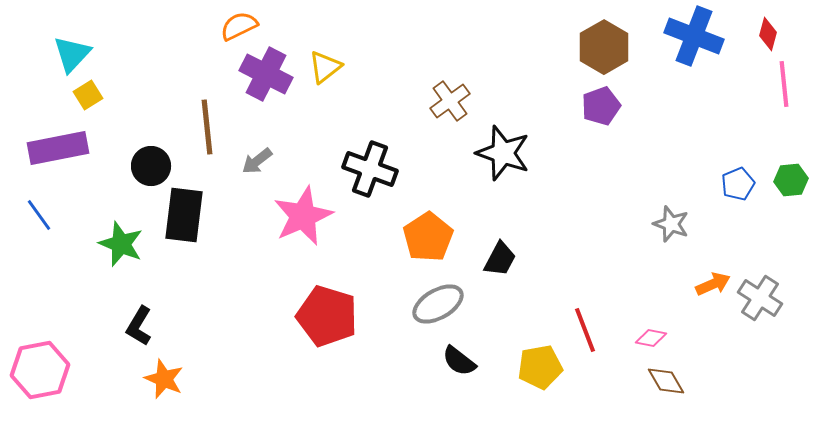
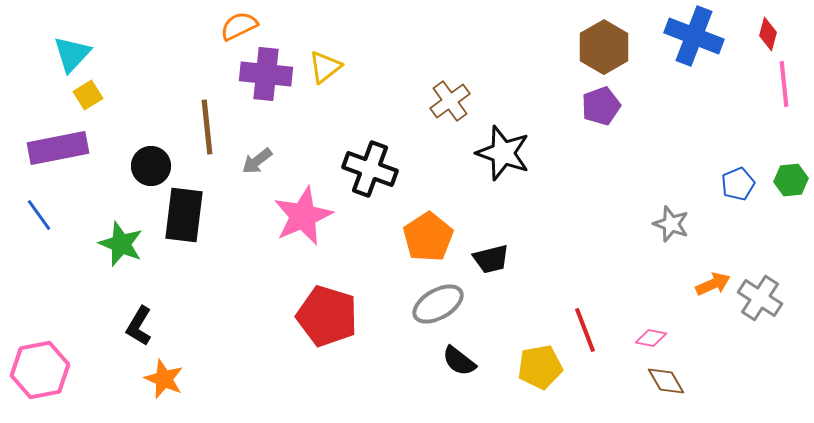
purple cross: rotated 21 degrees counterclockwise
black trapezoid: moved 9 px left; rotated 48 degrees clockwise
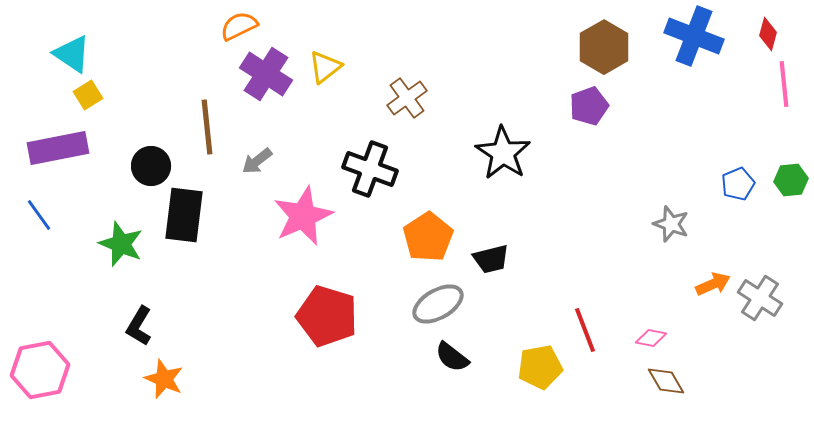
cyan triangle: rotated 39 degrees counterclockwise
purple cross: rotated 27 degrees clockwise
brown cross: moved 43 px left, 3 px up
purple pentagon: moved 12 px left
black star: rotated 14 degrees clockwise
black semicircle: moved 7 px left, 4 px up
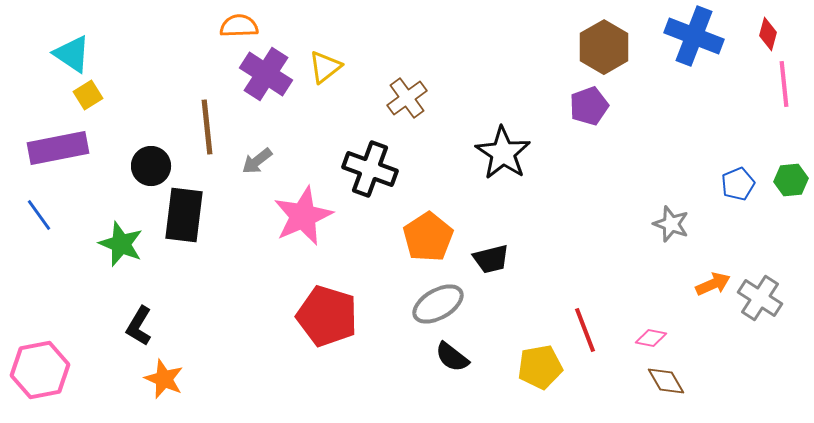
orange semicircle: rotated 24 degrees clockwise
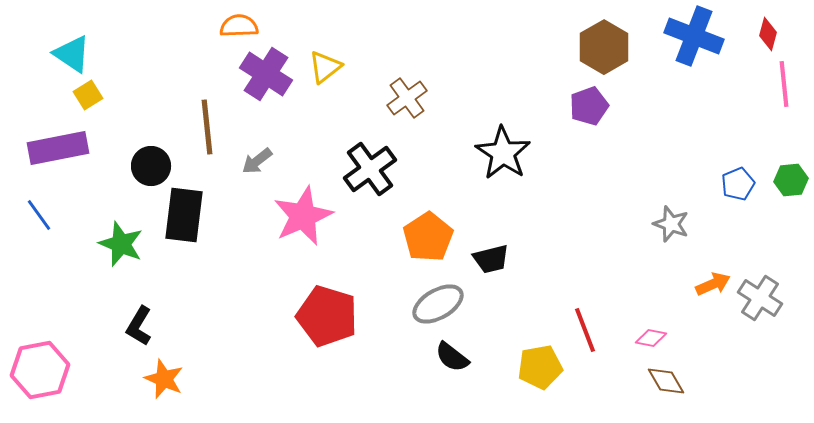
black cross: rotated 34 degrees clockwise
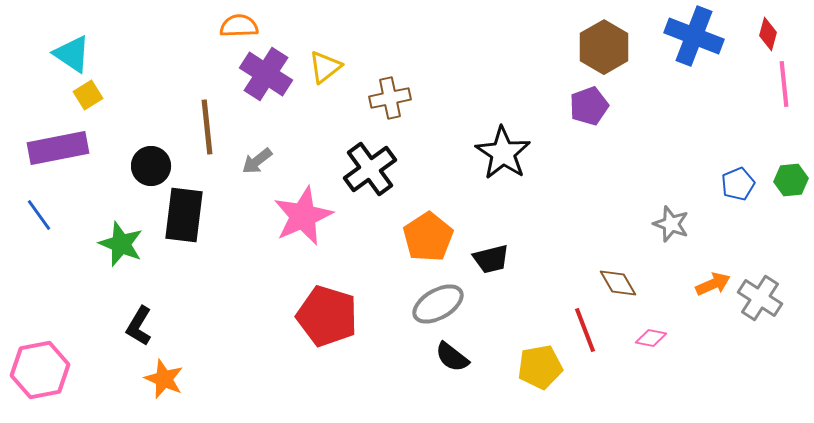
brown cross: moved 17 px left; rotated 24 degrees clockwise
brown diamond: moved 48 px left, 98 px up
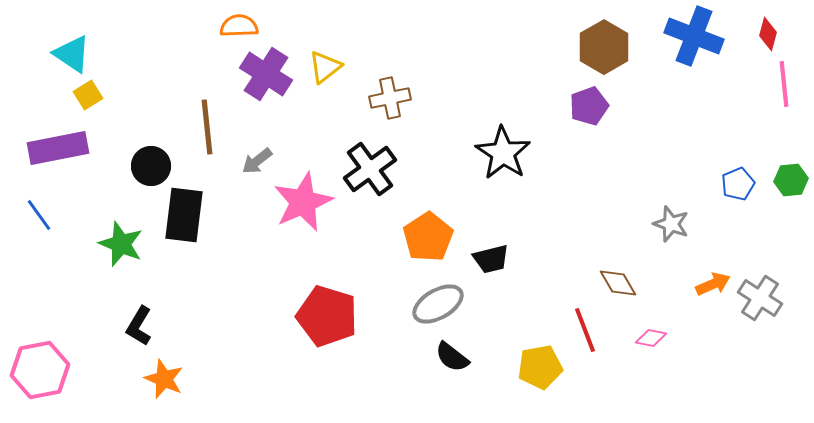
pink star: moved 14 px up
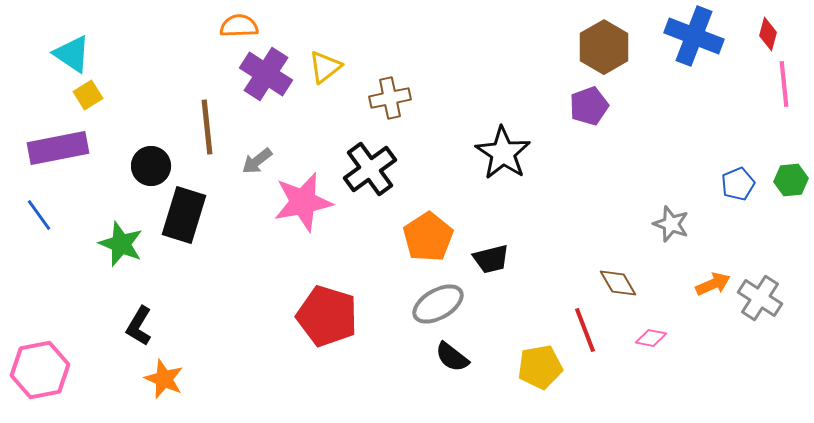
pink star: rotated 12 degrees clockwise
black rectangle: rotated 10 degrees clockwise
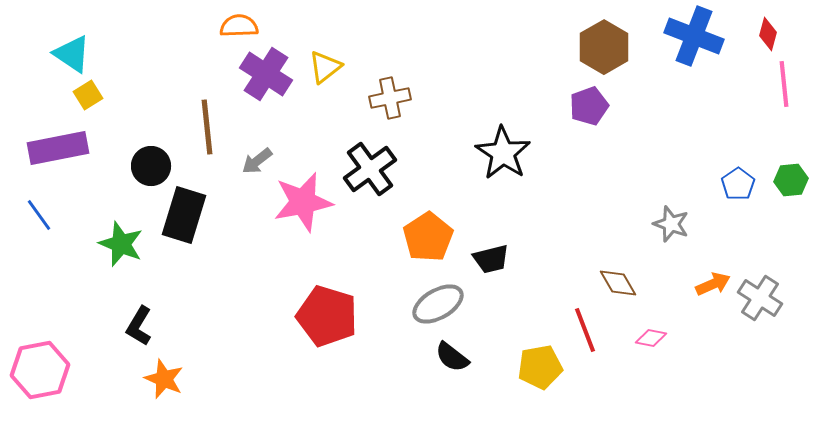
blue pentagon: rotated 12 degrees counterclockwise
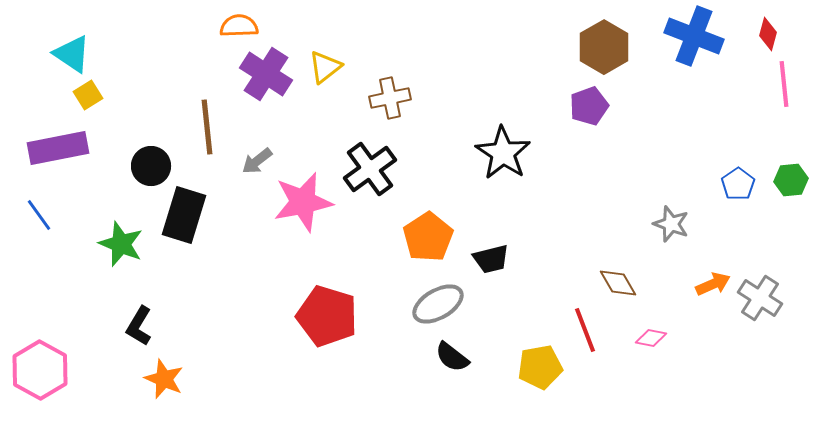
pink hexagon: rotated 20 degrees counterclockwise
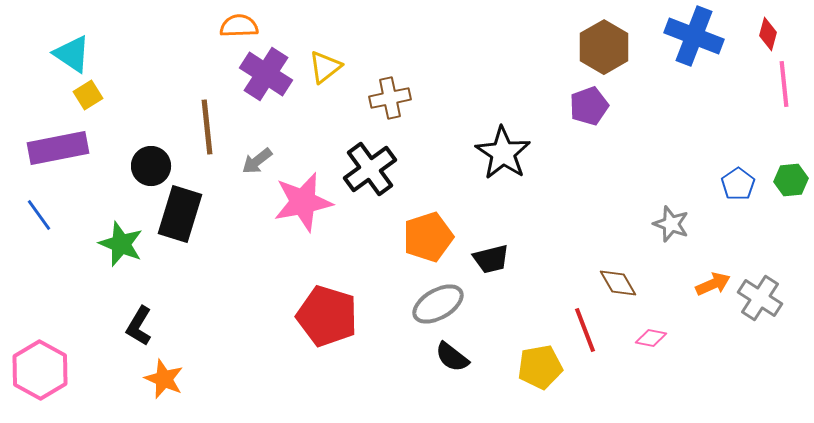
black rectangle: moved 4 px left, 1 px up
orange pentagon: rotated 15 degrees clockwise
